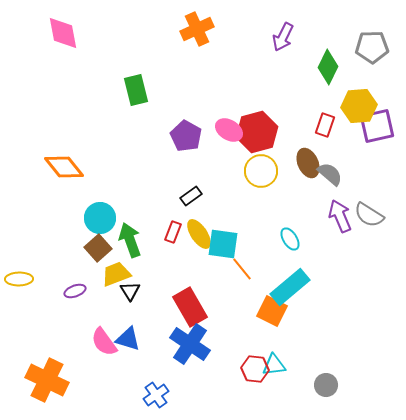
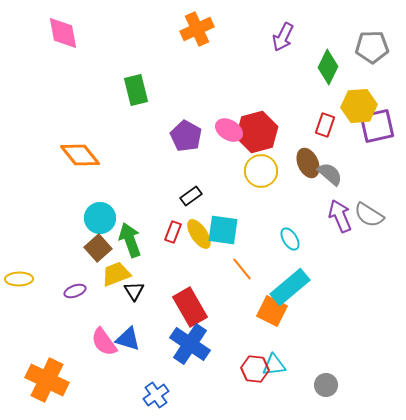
orange diamond at (64, 167): moved 16 px right, 12 px up
cyan square at (223, 244): moved 14 px up
black triangle at (130, 291): moved 4 px right
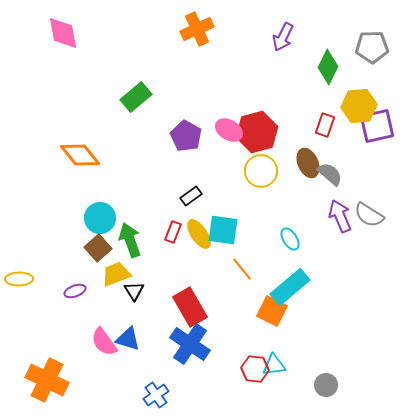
green rectangle at (136, 90): moved 7 px down; rotated 64 degrees clockwise
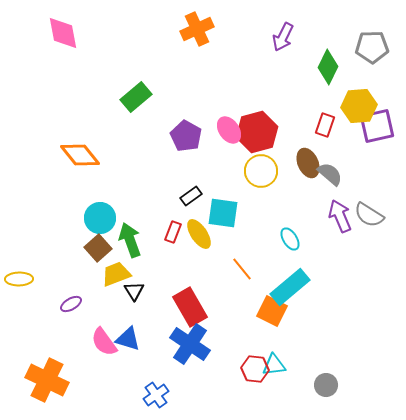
pink ellipse at (229, 130): rotated 24 degrees clockwise
cyan square at (223, 230): moved 17 px up
purple ellipse at (75, 291): moved 4 px left, 13 px down; rotated 10 degrees counterclockwise
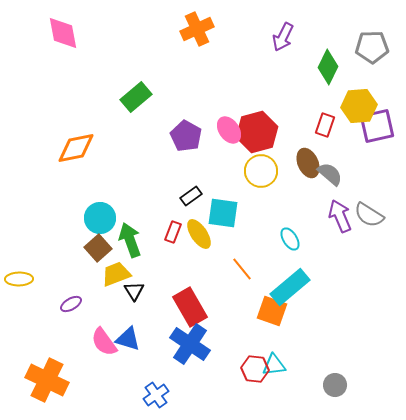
orange diamond at (80, 155): moved 4 px left, 7 px up; rotated 63 degrees counterclockwise
orange square at (272, 311): rotated 8 degrees counterclockwise
gray circle at (326, 385): moved 9 px right
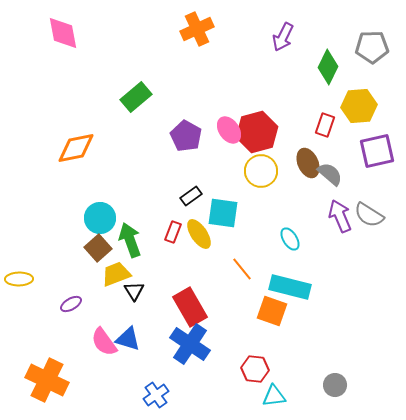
purple square at (377, 126): moved 25 px down
cyan rectangle at (290, 287): rotated 54 degrees clockwise
cyan triangle at (274, 365): moved 31 px down
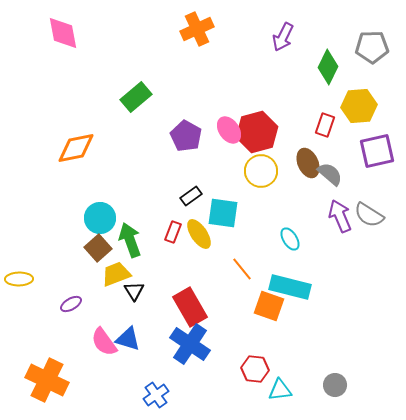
orange square at (272, 311): moved 3 px left, 5 px up
cyan triangle at (274, 396): moved 6 px right, 6 px up
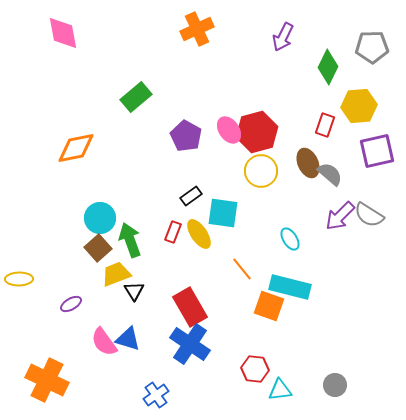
purple arrow at (340, 216): rotated 112 degrees counterclockwise
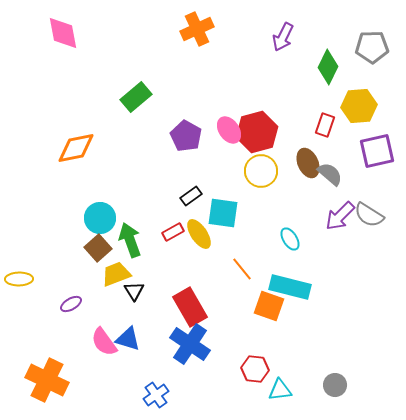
red rectangle at (173, 232): rotated 40 degrees clockwise
